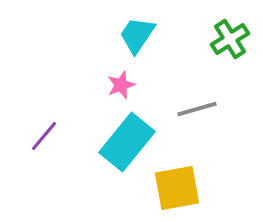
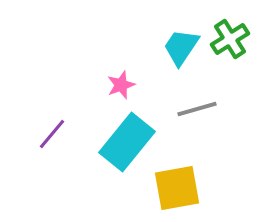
cyan trapezoid: moved 44 px right, 12 px down
purple line: moved 8 px right, 2 px up
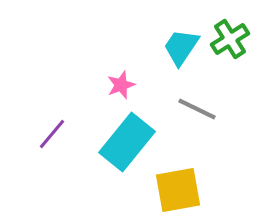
gray line: rotated 42 degrees clockwise
yellow square: moved 1 px right, 2 px down
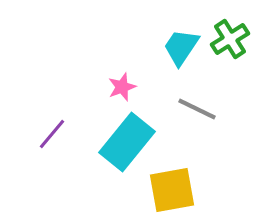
pink star: moved 1 px right, 2 px down
yellow square: moved 6 px left
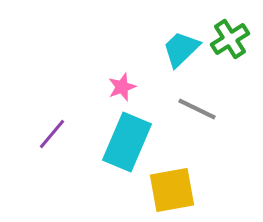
cyan trapezoid: moved 2 px down; rotated 12 degrees clockwise
cyan rectangle: rotated 16 degrees counterclockwise
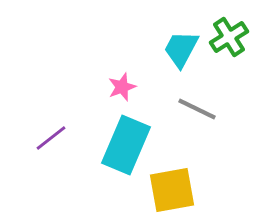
green cross: moved 1 px left, 2 px up
cyan trapezoid: rotated 18 degrees counterclockwise
purple line: moved 1 px left, 4 px down; rotated 12 degrees clockwise
cyan rectangle: moved 1 px left, 3 px down
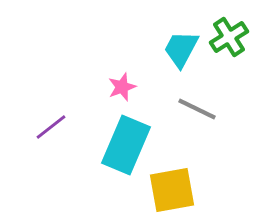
purple line: moved 11 px up
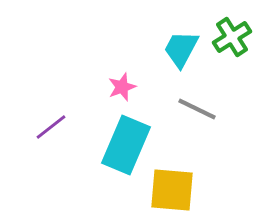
green cross: moved 3 px right
yellow square: rotated 15 degrees clockwise
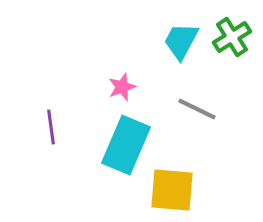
cyan trapezoid: moved 8 px up
purple line: rotated 60 degrees counterclockwise
